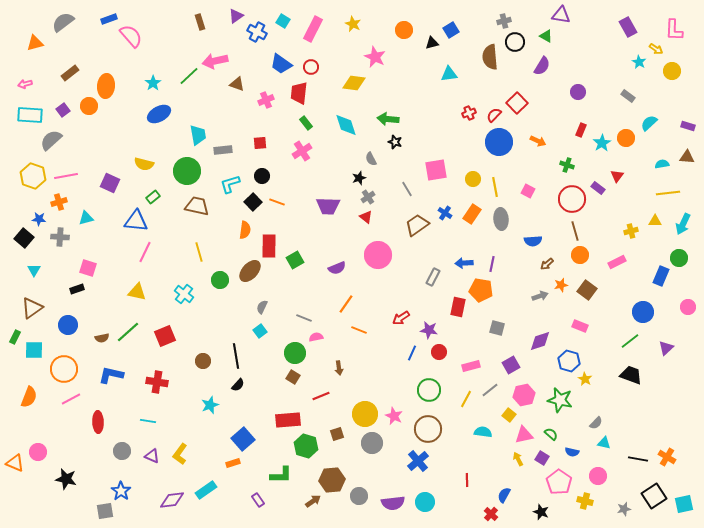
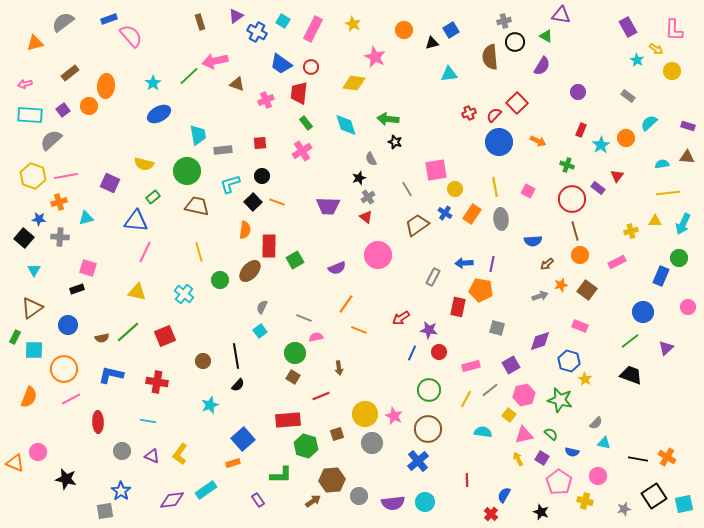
cyan star at (639, 62): moved 2 px left, 2 px up
cyan star at (602, 143): moved 1 px left, 2 px down
yellow circle at (473, 179): moved 18 px left, 10 px down
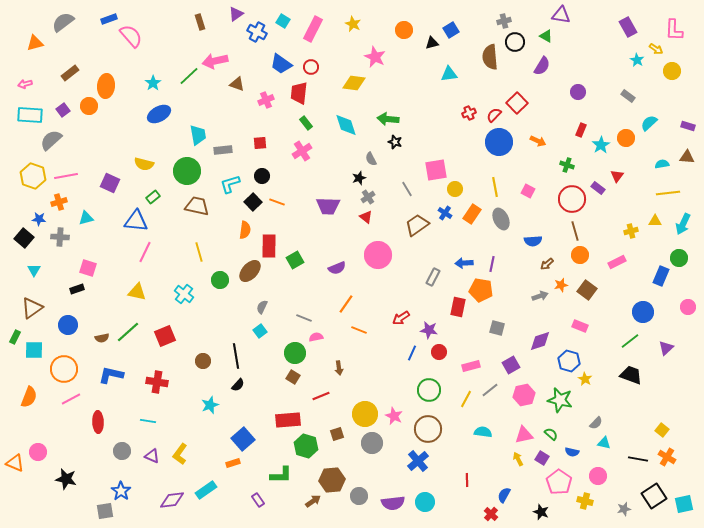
purple triangle at (236, 16): moved 2 px up
gray ellipse at (501, 219): rotated 20 degrees counterclockwise
yellow square at (509, 415): moved 153 px right, 15 px down
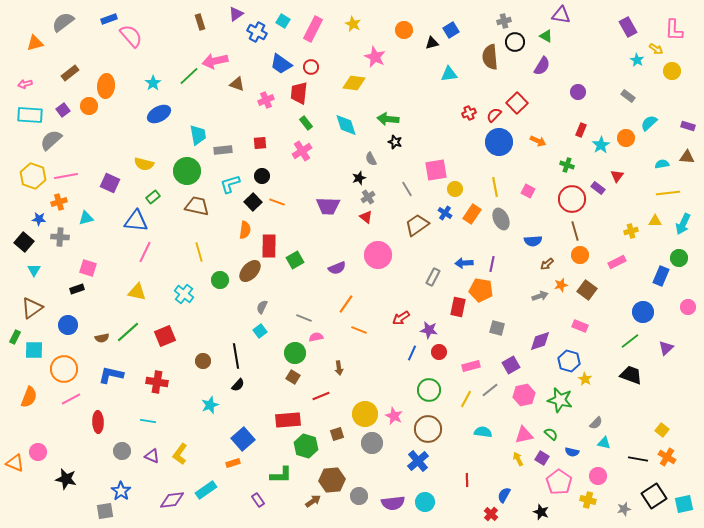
black square at (24, 238): moved 4 px down
yellow cross at (585, 501): moved 3 px right, 1 px up
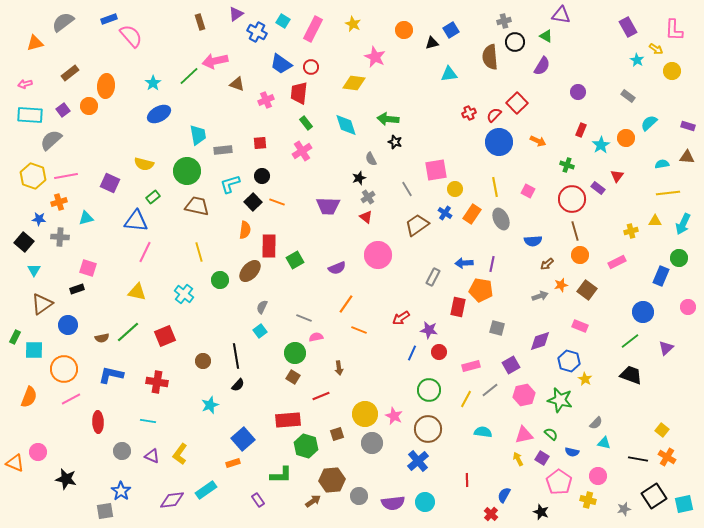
brown triangle at (32, 308): moved 10 px right, 4 px up
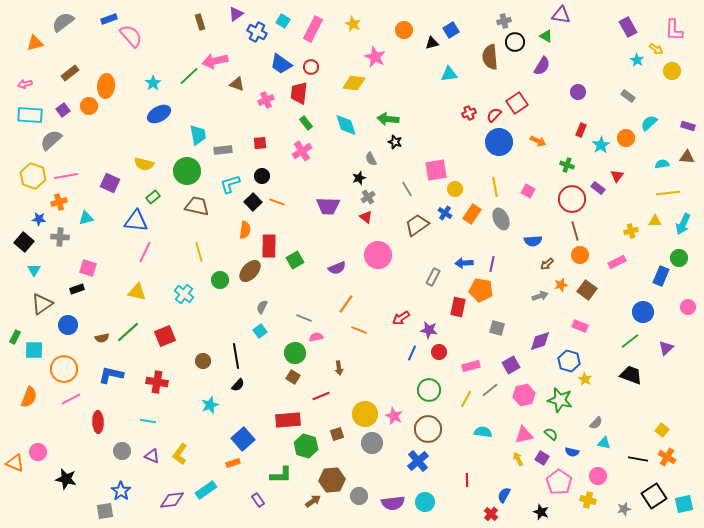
red square at (517, 103): rotated 10 degrees clockwise
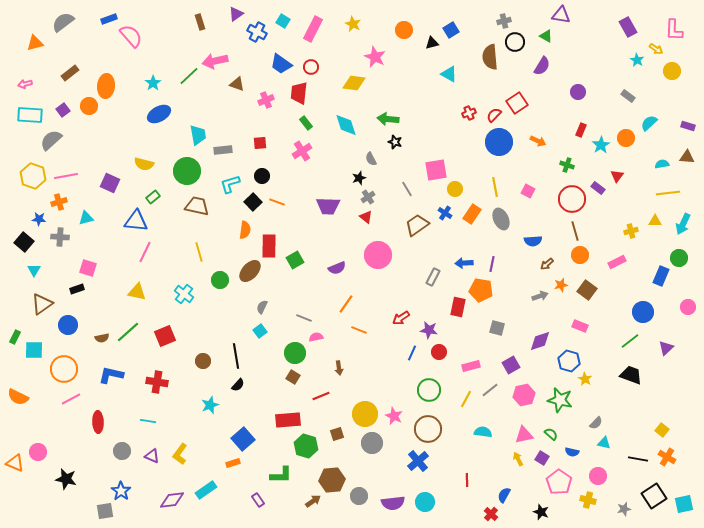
cyan triangle at (449, 74): rotated 36 degrees clockwise
orange semicircle at (29, 397): moved 11 px left; rotated 95 degrees clockwise
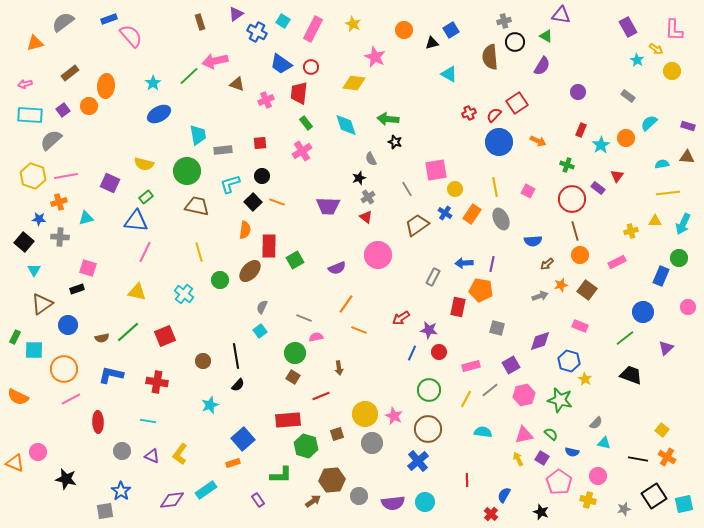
green rectangle at (153, 197): moved 7 px left
green line at (630, 341): moved 5 px left, 3 px up
